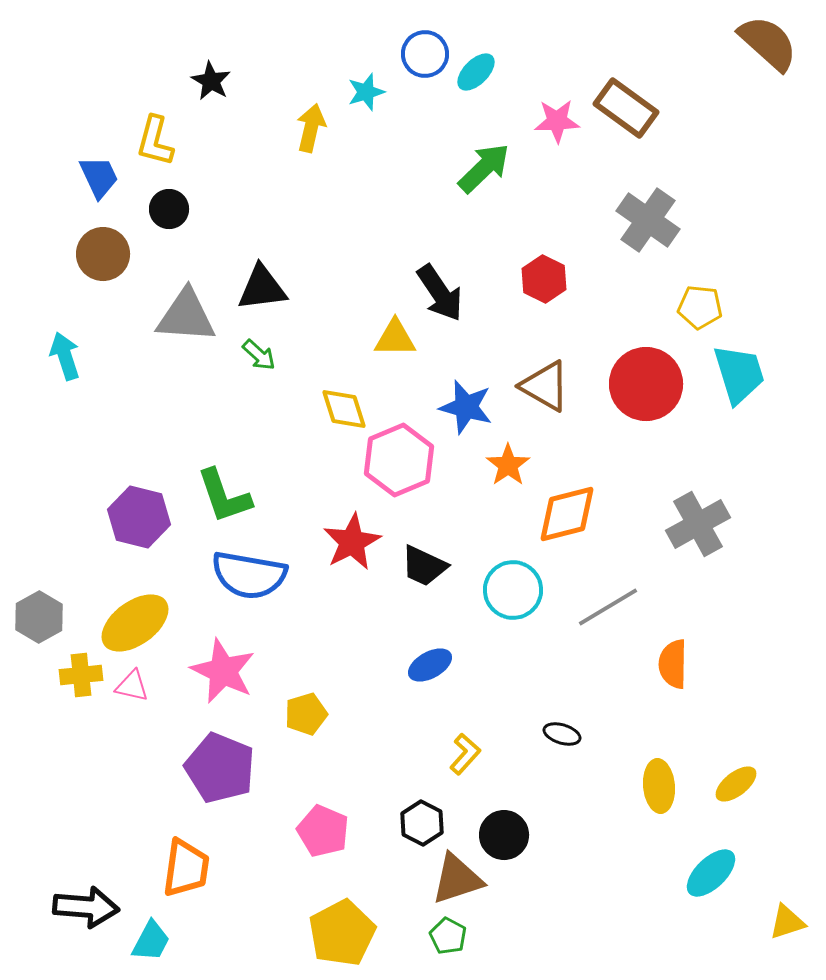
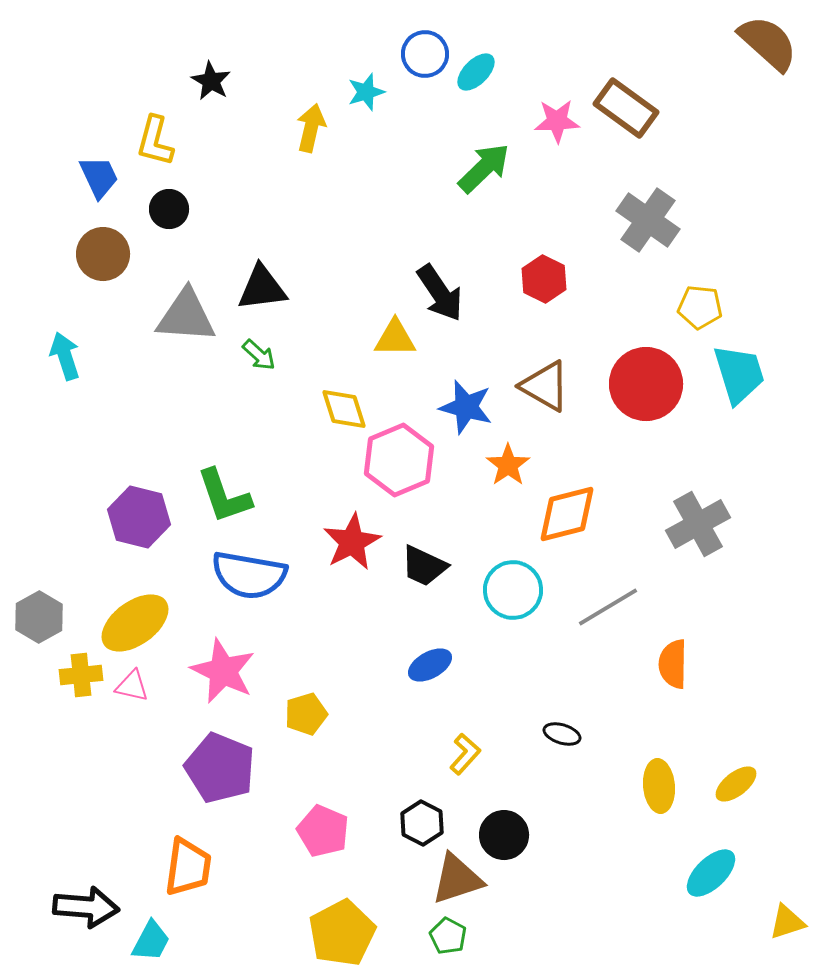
orange trapezoid at (186, 868): moved 2 px right, 1 px up
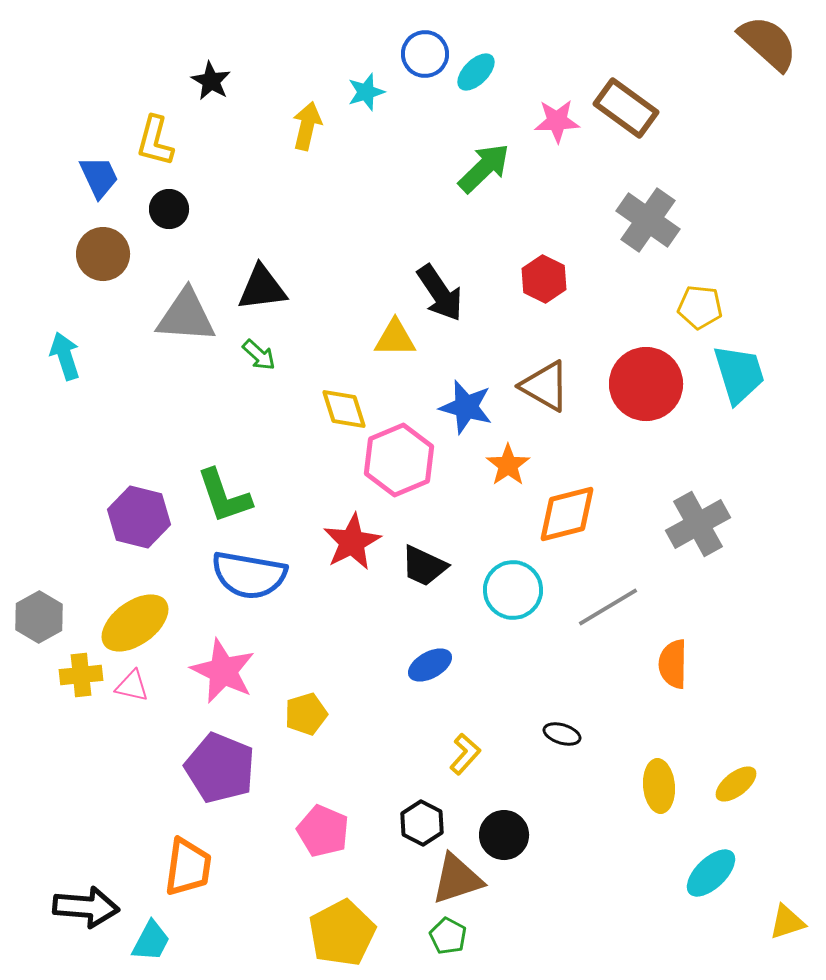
yellow arrow at (311, 128): moved 4 px left, 2 px up
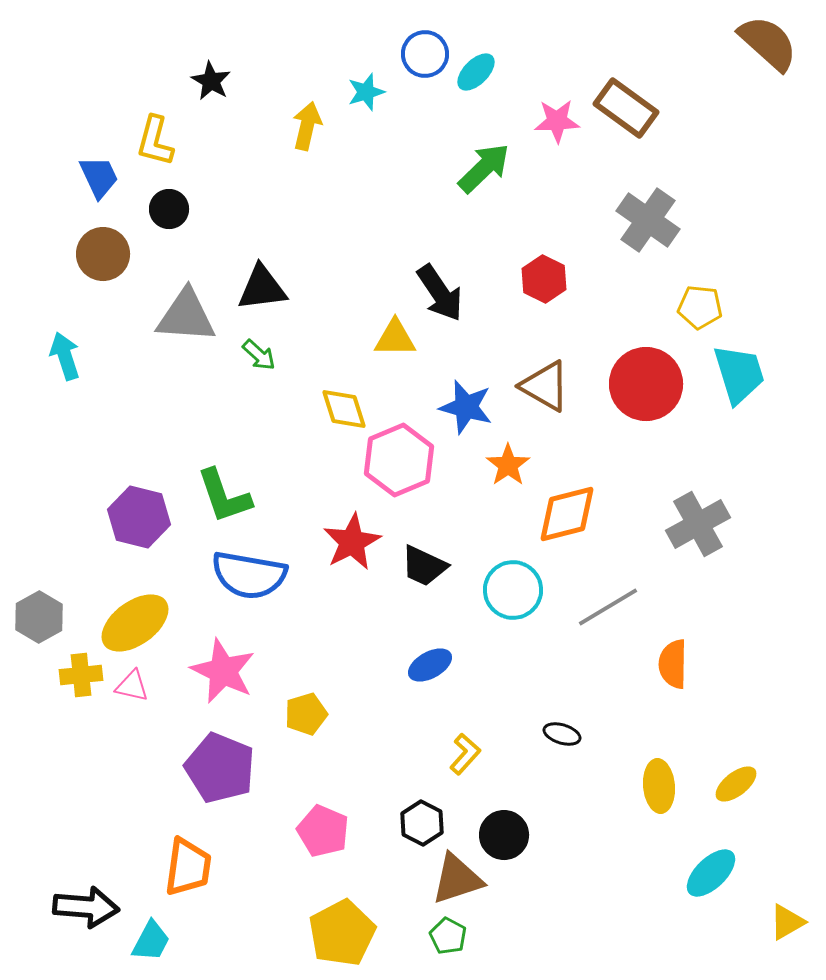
yellow triangle at (787, 922): rotated 12 degrees counterclockwise
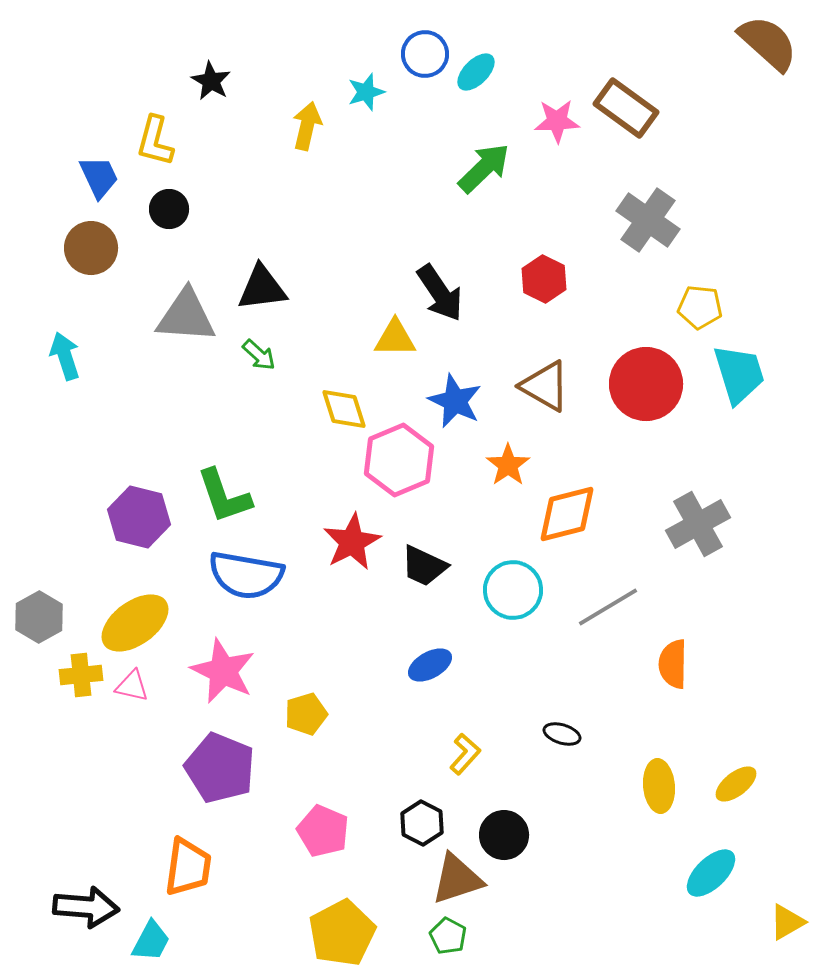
brown circle at (103, 254): moved 12 px left, 6 px up
blue star at (466, 407): moved 11 px left, 6 px up; rotated 10 degrees clockwise
blue semicircle at (249, 575): moved 3 px left
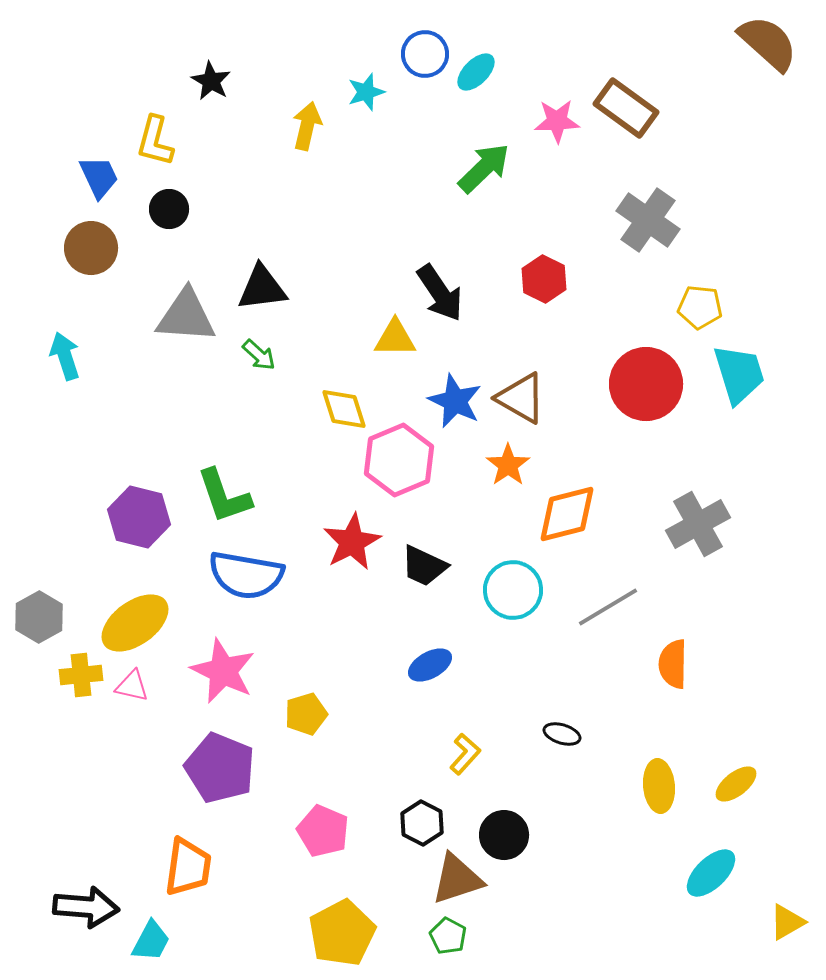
brown triangle at (545, 386): moved 24 px left, 12 px down
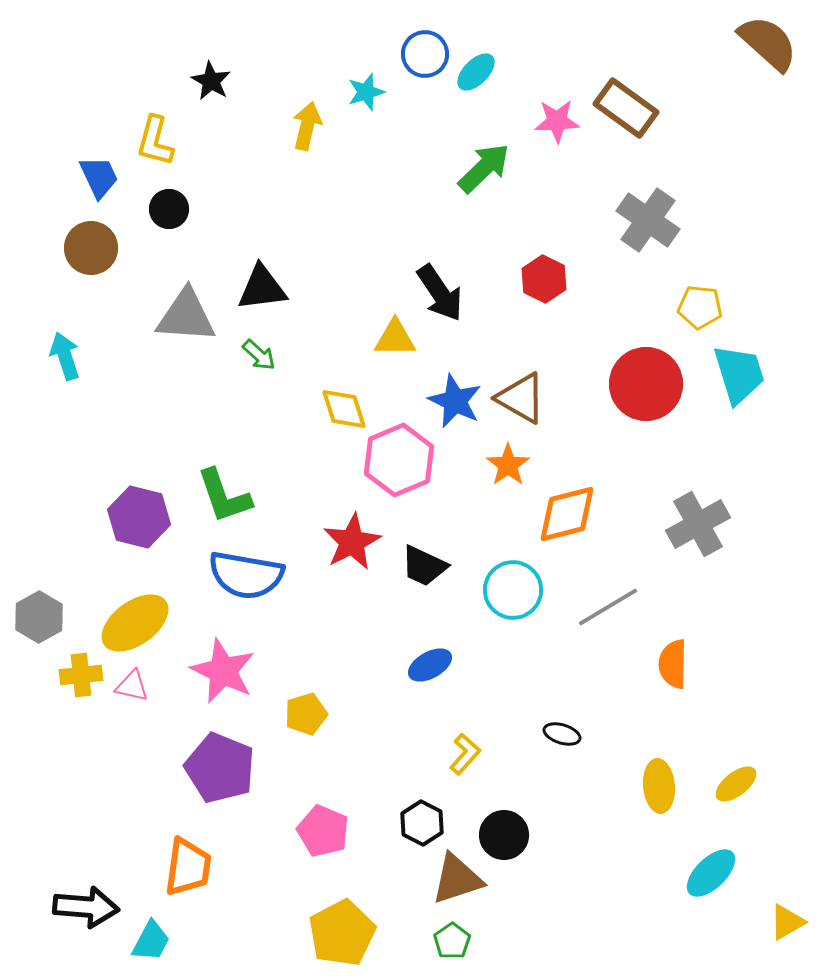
green pentagon at (448, 936): moved 4 px right, 5 px down; rotated 9 degrees clockwise
